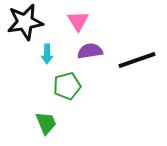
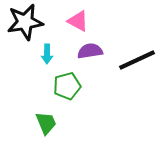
pink triangle: rotated 30 degrees counterclockwise
black line: rotated 6 degrees counterclockwise
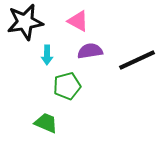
cyan arrow: moved 1 px down
green trapezoid: rotated 45 degrees counterclockwise
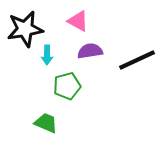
black star: moved 7 px down
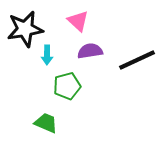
pink triangle: rotated 15 degrees clockwise
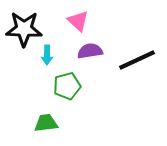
black star: moved 1 px left; rotated 12 degrees clockwise
green trapezoid: rotated 30 degrees counterclockwise
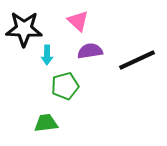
green pentagon: moved 2 px left
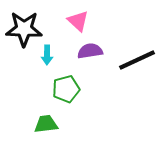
green pentagon: moved 1 px right, 3 px down
green trapezoid: moved 1 px down
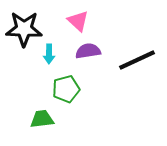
purple semicircle: moved 2 px left
cyan arrow: moved 2 px right, 1 px up
green trapezoid: moved 4 px left, 5 px up
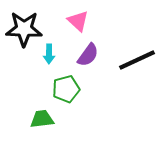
purple semicircle: moved 4 px down; rotated 135 degrees clockwise
